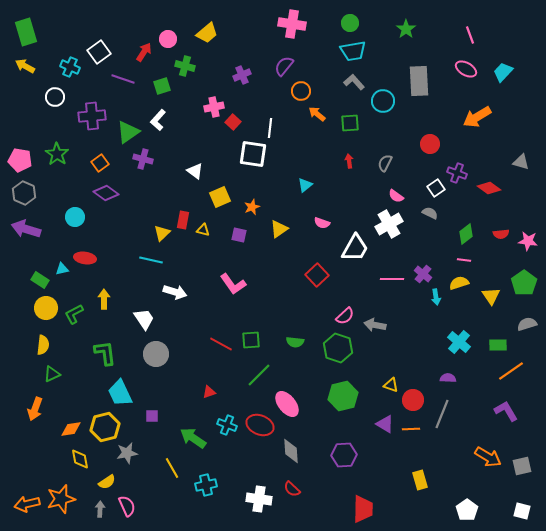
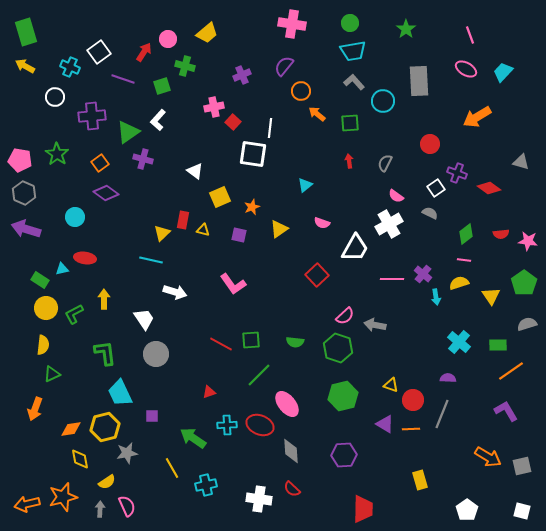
cyan cross at (227, 425): rotated 24 degrees counterclockwise
orange star at (61, 499): moved 2 px right, 2 px up
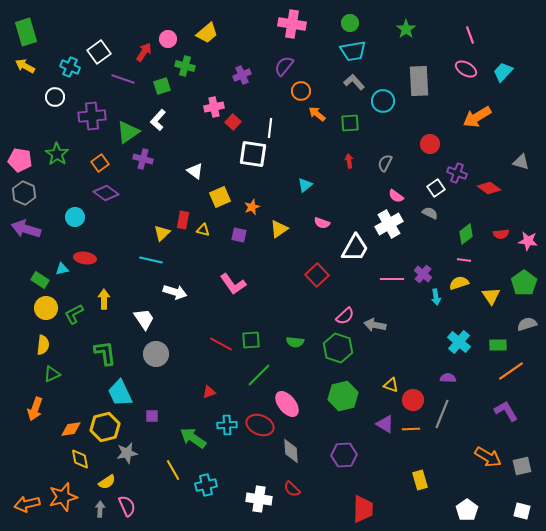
yellow line at (172, 468): moved 1 px right, 2 px down
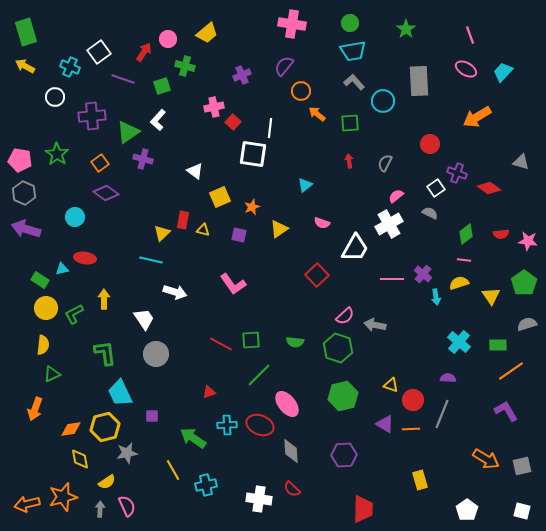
pink semicircle at (396, 196): rotated 105 degrees clockwise
orange arrow at (488, 457): moved 2 px left, 2 px down
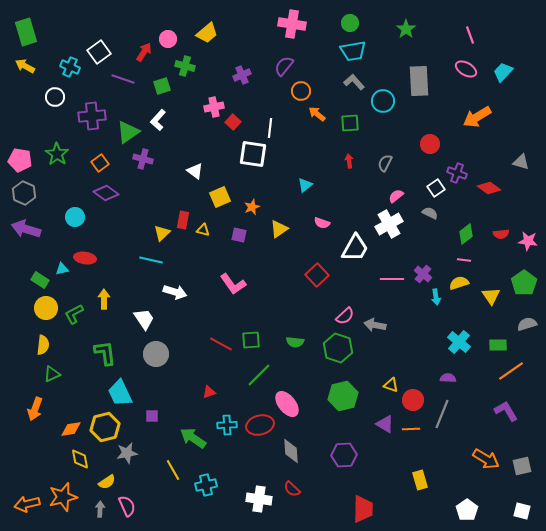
red ellipse at (260, 425): rotated 36 degrees counterclockwise
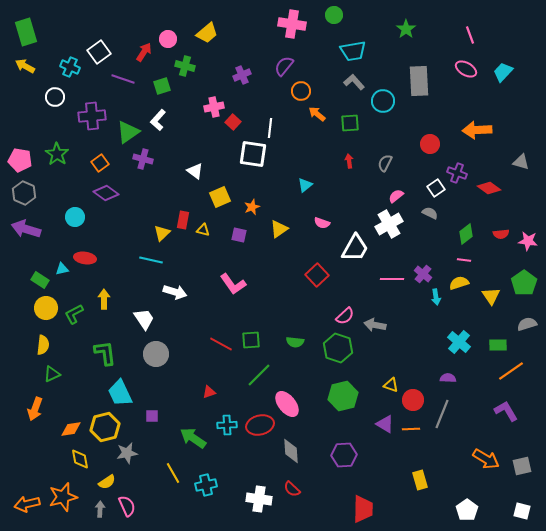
green circle at (350, 23): moved 16 px left, 8 px up
orange arrow at (477, 117): moved 13 px down; rotated 28 degrees clockwise
yellow line at (173, 470): moved 3 px down
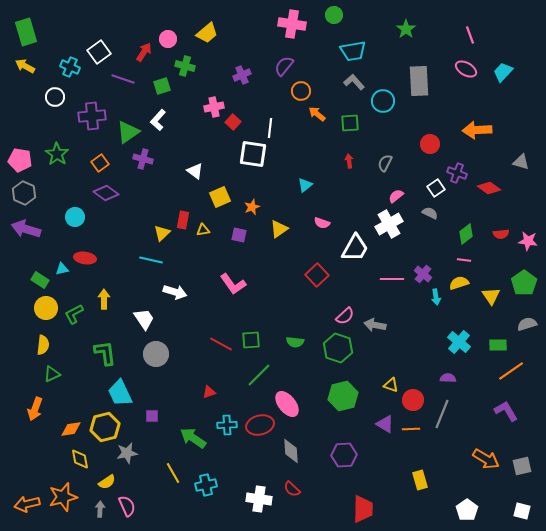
yellow triangle at (203, 230): rotated 24 degrees counterclockwise
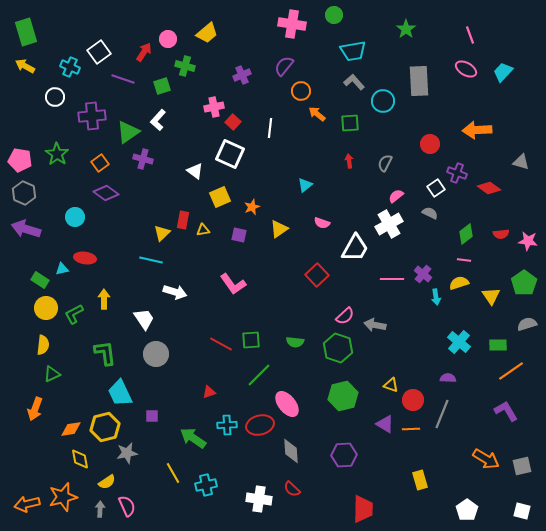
white square at (253, 154): moved 23 px left; rotated 16 degrees clockwise
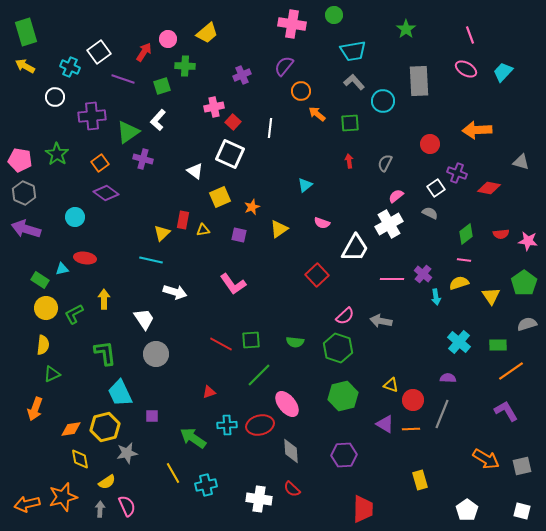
green cross at (185, 66): rotated 12 degrees counterclockwise
red diamond at (489, 188): rotated 25 degrees counterclockwise
gray arrow at (375, 325): moved 6 px right, 4 px up
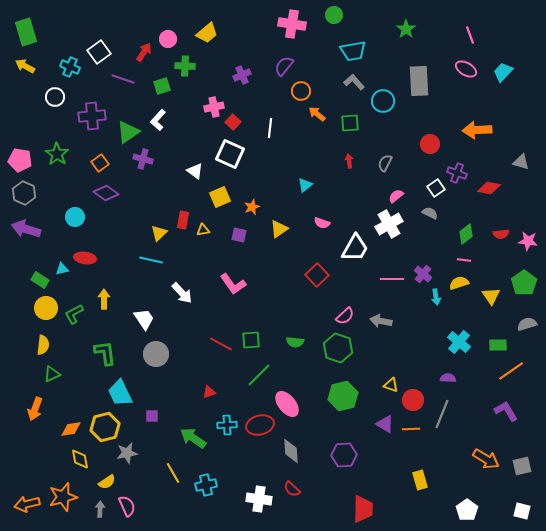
yellow triangle at (162, 233): moved 3 px left
white arrow at (175, 292): moved 7 px right, 1 px down; rotated 30 degrees clockwise
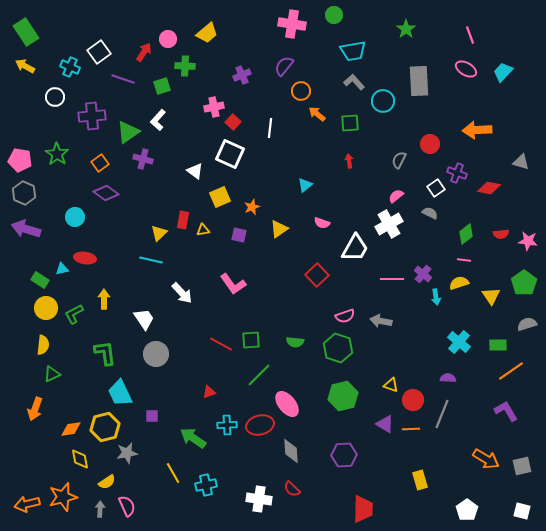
green rectangle at (26, 32): rotated 16 degrees counterclockwise
gray semicircle at (385, 163): moved 14 px right, 3 px up
pink semicircle at (345, 316): rotated 24 degrees clockwise
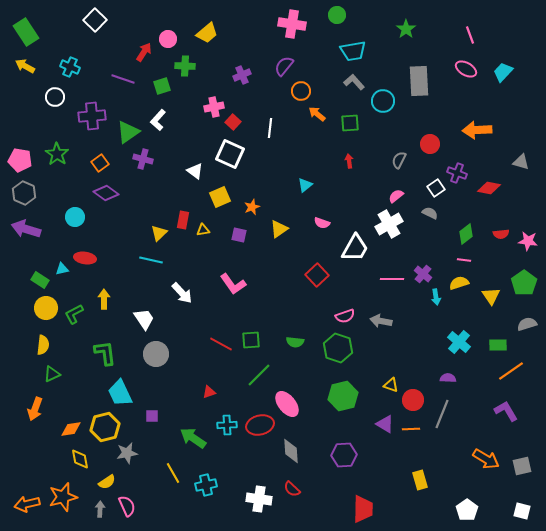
green circle at (334, 15): moved 3 px right
white square at (99, 52): moved 4 px left, 32 px up; rotated 10 degrees counterclockwise
